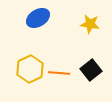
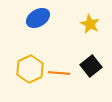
yellow star: rotated 18 degrees clockwise
black square: moved 4 px up
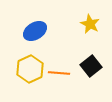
blue ellipse: moved 3 px left, 13 px down
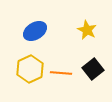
yellow star: moved 3 px left, 6 px down
black square: moved 2 px right, 3 px down
orange line: moved 2 px right
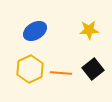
yellow star: moved 2 px right; rotated 30 degrees counterclockwise
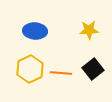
blue ellipse: rotated 35 degrees clockwise
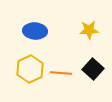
black square: rotated 10 degrees counterclockwise
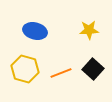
blue ellipse: rotated 10 degrees clockwise
yellow hexagon: moved 5 px left; rotated 20 degrees counterclockwise
orange line: rotated 25 degrees counterclockwise
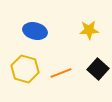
black square: moved 5 px right
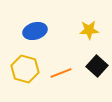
blue ellipse: rotated 30 degrees counterclockwise
black square: moved 1 px left, 3 px up
